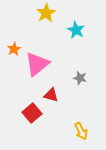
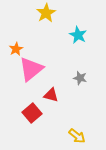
cyan star: moved 2 px right, 5 px down
orange star: moved 2 px right
pink triangle: moved 6 px left, 5 px down
yellow arrow: moved 4 px left, 5 px down; rotated 24 degrees counterclockwise
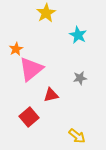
gray star: rotated 24 degrees counterclockwise
red triangle: rotated 28 degrees counterclockwise
red square: moved 3 px left, 4 px down
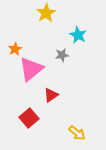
orange star: moved 1 px left
gray star: moved 18 px left, 23 px up
red triangle: rotated 21 degrees counterclockwise
red square: moved 1 px down
yellow arrow: moved 3 px up
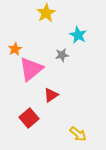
yellow arrow: moved 1 px right, 1 px down
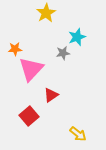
cyan star: moved 1 px left, 2 px down; rotated 24 degrees clockwise
orange star: rotated 24 degrees clockwise
gray star: moved 1 px right, 2 px up
pink triangle: rotated 8 degrees counterclockwise
red square: moved 2 px up
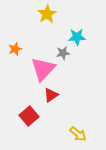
yellow star: moved 1 px right, 1 px down
cyan star: rotated 18 degrees clockwise
orange star: rotated 16 degrees counterclockwise
pink triangle: moved 12 px right
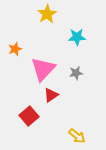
gray star: moved 13 px right, 20 px down
yellow arrow: moved 1 px left, 2 px down
